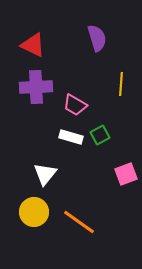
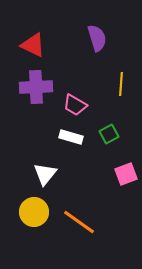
green square: moved 9 px right, 1 px up
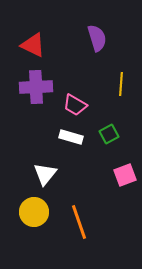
pink square: moved 1 px left, 1 px down
orange line: rotated 36 degrees clockwise
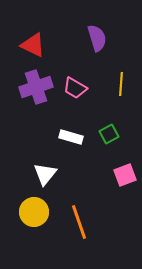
purple cross: rotated 16 degrees counterclockwise
pink trapezoid: moved 17 px up
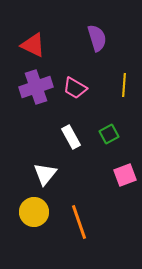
yellow line: moved 3 px right, 1 px down
white rectangle: rotated 45 degrees clockwise
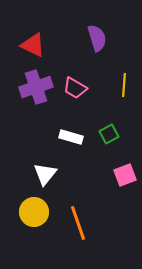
white rectangle: rotated 45 degrees counterclockwise
orange line: moved 1 px left, 1 px down
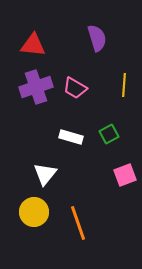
red triangle: rotated 20 degrees counterclockwise
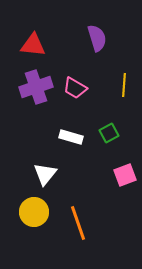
green square: moved 1 px up
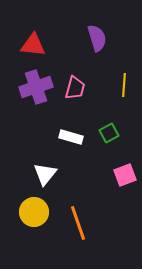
pink trapezoid: rotated 105 degrees counterclockwise
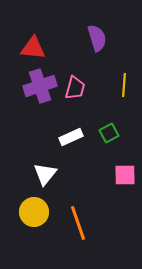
red triangle: moved 3 px down
purple cross: moved 4 px right, 1 px up
white rectangle: rotated 40 degrees counterclockwise
pink square: rotated 20 degrees clockwise
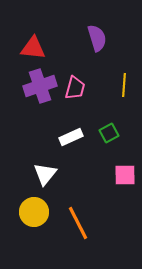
orange line: rotated 8 degrees counterclockwise
